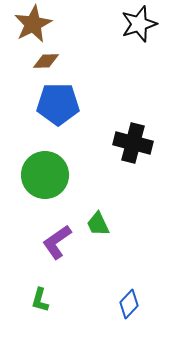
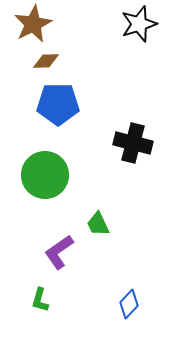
purple L-shape: moved 2 px right, 10 px down
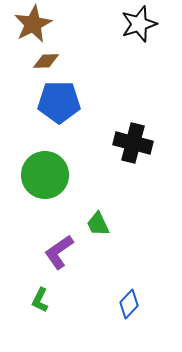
blue pentagon: moved 1 px right, 2 px up
green L-shape: rotated 10 degrees clockwise
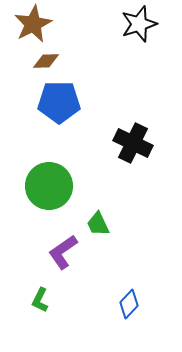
black cross: rotated 12 degrees clockwise
green circle: moved 4 px right, 11 px down
purple L-shape: moved 4 px right
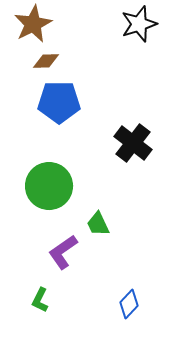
black cross: rotated 12 degrees clockwise
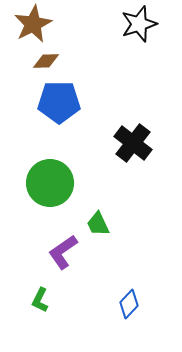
green circle: moved 1 px right, 3 px up
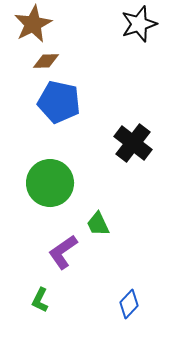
blue pentagon: rotated 12 degrees clockwise
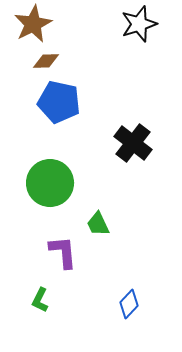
purple L-shape: rotated 120 degrees clockwise
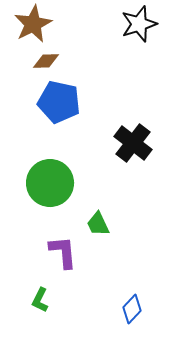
blue diamond: moved 3 px right, 5 px down
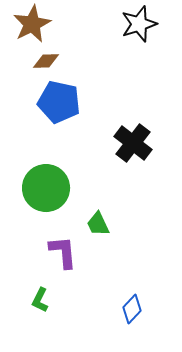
brown star: moved 1 px left
green circle: moved 4 px left, 5 px down
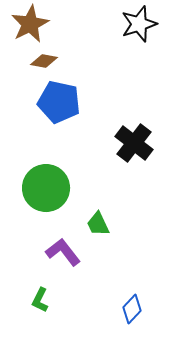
brown star: moved 2 px left
brown diamond: moved 2 px left; rotated 12 degrees clockwise
black cross: moved 1 px right
purple L-shape: rotated 33 degrees counterclockwise
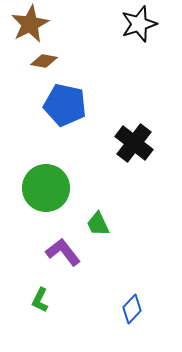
blue pentagon: moved 6 px right, 3 px down
